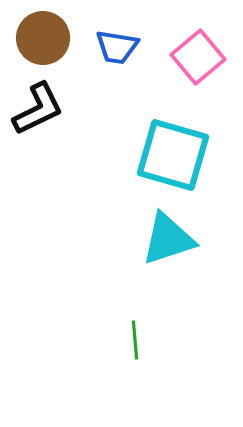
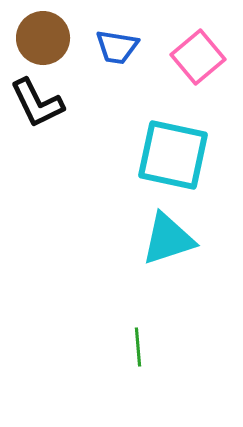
black L-shape: moved 1 px left, 6 px up; rotated 90 degrees clockwise
cyan square: rotated 4 degrees counterclockwise
green line: moved 3 px right, 7 px down
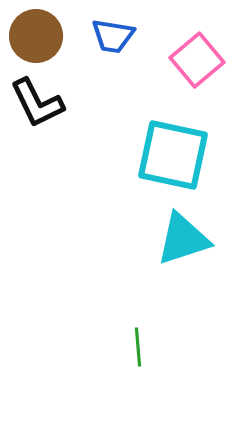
brown circle: moved 7 px left, 2 px up
blue trapezoid: moved 4 px left, 11 px up
pink square: moved 1 px left, 3 px down
cyan triangle: moved 15 px right
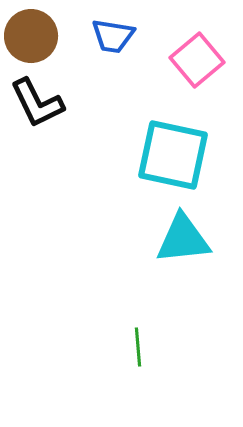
brown circle: moved 5 px left
cyan triangle: rotated 12 degrees clockwise
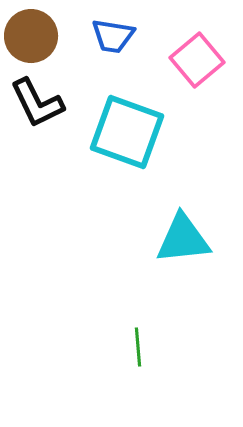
cyan square: moved 46 px left, 23 px up; rotated 8 degrees clockwise
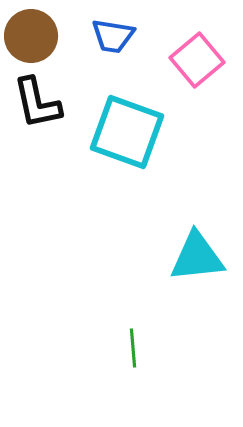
black L-shape: rotated 14 degrees clockwise
cyan triangle: moved 14 px right, 18 px down
green line: moved 5 px left, 1 px down
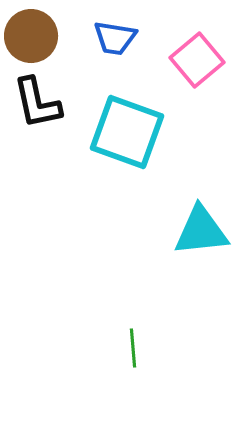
blue trapezoid: moved 2 px right, 2 px down
cyan triangle: moved 4 px right, 26 px up
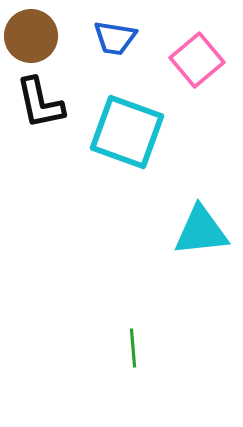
black L-shape: moved 3 px right
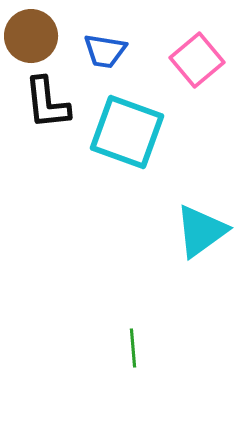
blue trapezoid: moved 10 px left, 13 px down
black L-shape: moved 7 px right; rotated 6 degrees clockwise
cyan triangle: rotated 30 degrees counterclockwise
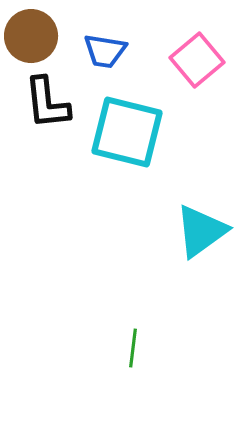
cyan square: rotated 6 degrees counterclockwise
green line: rotated 12 degrees clockwise
